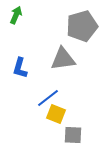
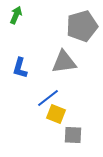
gray triangle: moved 1 px right, 3 px down
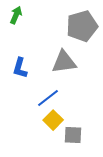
yellow square: moved 3 px left, 6 px down; rotated 24 degrees clockwise
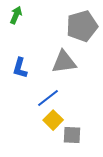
gray square: moved 1 px left
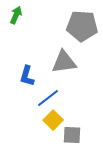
gray pentagon: rotated 20 degrees clockwise
blue L-shape: moved 7 px right, 8 px down
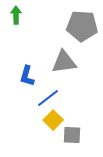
green arrow: rotated 24 degrees counterclockwise
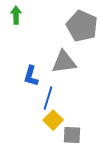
gray pentagon: rotated 20 degrees clockwise
blue L-shape: moved 4 px right
blue line: rotated 35 degrees counterclockwise
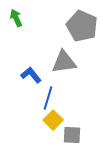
green arrow: moved 3 px down; rotated 24 degrees counterclockwise
blue L-shape: moved 1 px up; rotated 125 degrees clockwise
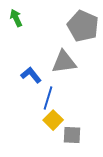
gray pentagon: moved 1 px right
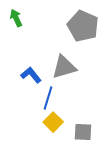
gray triangle: moved 5 px down; rotated 8 degrees counterclockwise
yellow square: moved 2 px down
gray square: moved 11 px right, 3 px up
